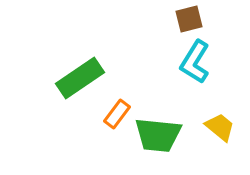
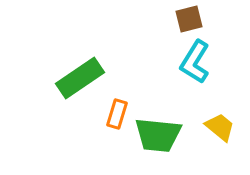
orange rectangle: rotated 20 degrees counterclockwise
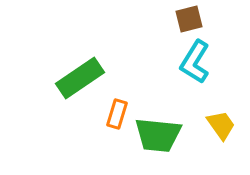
yellow trapezoid: moved 1 px right, 2 px up; rotated 16 degrees clockwise
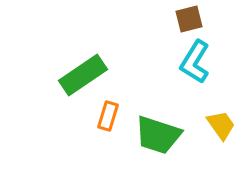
green rectangle: moved 3 px right, 3 px up
orange rectangle: moved 9 px left, 2 px down
green trapezoid: rotated 12 degrees clockwise
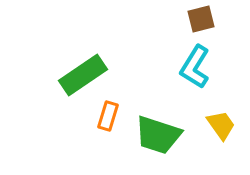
brown square: moved 12 px right
cyan L-shape: moved 5 px down
